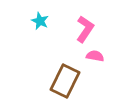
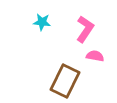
cyan star: moved 2 px right, 1 px down; rotated 18 degrees counterclockwise
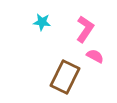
pink semicircle: rotated 18 degrees clockwise
brown rectangle: moved 4 px up
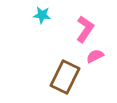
cyan star: moved 7 px up
pink semicircle: rotated 54 degrees counterclockwise
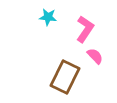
cyan star: moved 6 px right, 2 px down
pink semicircle: rotated 72 degrees clockwise
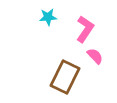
cyan star: rotated 12 degrees counterclockwise
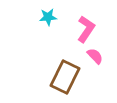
pink L-shape: moved 1 px right
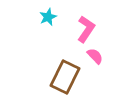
cyan star: rotated 18 degrees counterclockwise
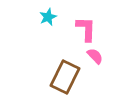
pink L-shape: rotated 32 degrees counterclockwise
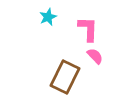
pink L-shape: moved 2 px right
